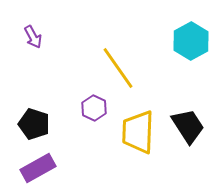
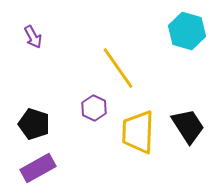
cyan hexagon: moved 4 px left, 10 px up; rotated 15 degrees counterclockwise
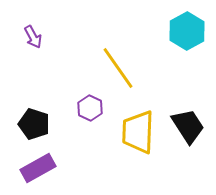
cyan hexagon: rotated 15 degrees clockwise
purple hexagon: moved 4 px left
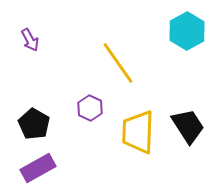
purple arrow: moved 3 px left, 3 px down
yellow line: moved 5 px up
black pentagon: rotated 12 degrees clockwise
